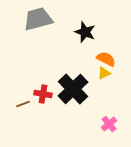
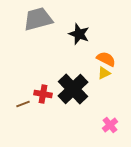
black star: moved 6 px left, 2 px down
pink cross: moved 1 px right, 1 px down
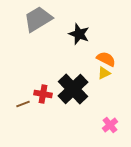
gray trapezoid: rotated 16 degrees counterclockwise
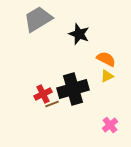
yellow triangle: moved 3 px right, 3 px down
black cross: rotated 28 degrees clockwise
red cross: rotated 36 degrees counterclockwise
brown line: moved 29 px right
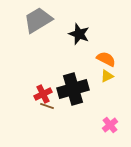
gray trapezoid: moved 1 px down
brown line: moved 5 px left, 2 px down; rotated 40 degrees clockwise
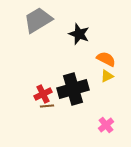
brown line: rotated 24 degrees counterclockwise
pink cross: moved 4 px left
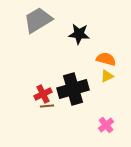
black star: rotated 15 degrees counterclockwise
orange semicircle: rotated 12 degrees counterclockwise
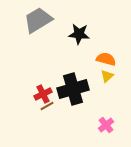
yellow triangle: rotated 16 degrees counterclockwise
brown line: rotated 24 degrees counterclockwise
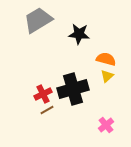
brown line: moved 4 px down
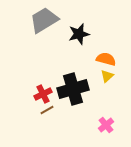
gray trapezoid: moved 6 px right
black star: rotated 20 degrees counterclockwise
